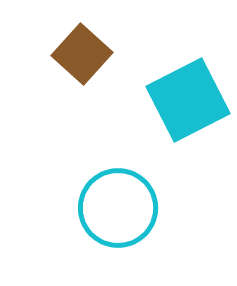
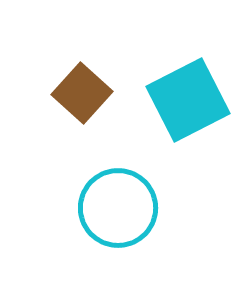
brown square: moved 39 px down
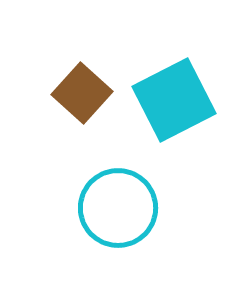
cyan square: moved 14 px left
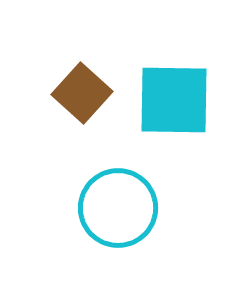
cyan square: rotated 28 degrees clockwise
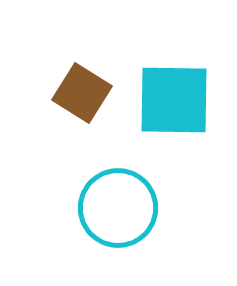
brown square: rotated 10 degrees counterclockwise
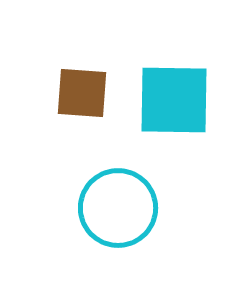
brown square: rotated 28 degrees counterclockwise
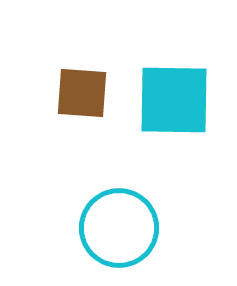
cyan circle: moved 1 px right, 20 px down
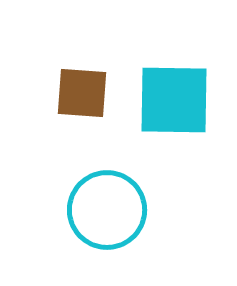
cyan circle: moved 12 px left, 18 px up
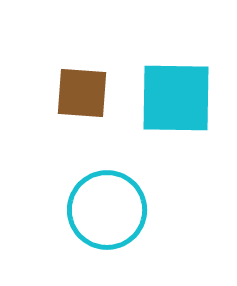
cyan square: moved 2 px right, 2 px up
